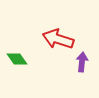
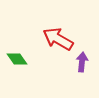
red arrow: rotated 12 degrees clockwise
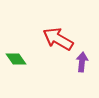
green diamond: moved 1 px left
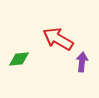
green diamond: moved 3 px right; rotated 60 degrees counterclockwise
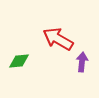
green diamond: moved 2 px down
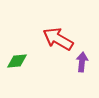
green diamond: moved 2 px left
